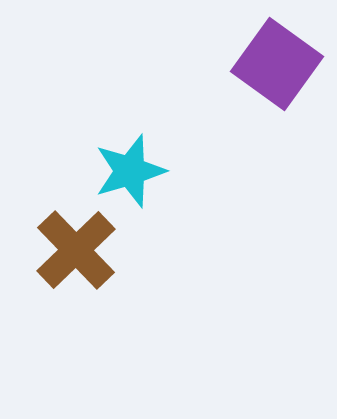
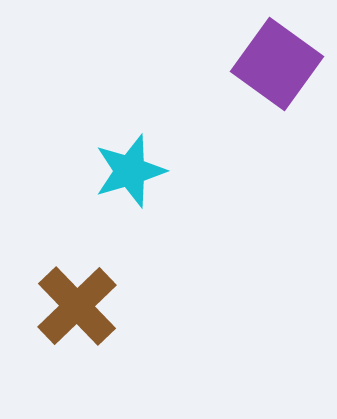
brown cross: moved 1 px right, 56 px down
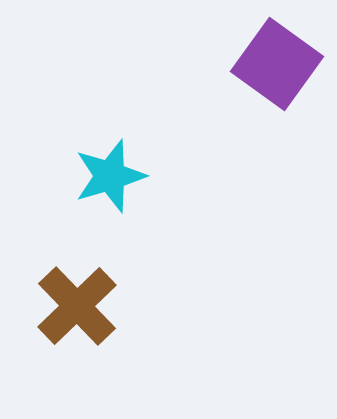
cyan star: moved 20 px left, 5 px down
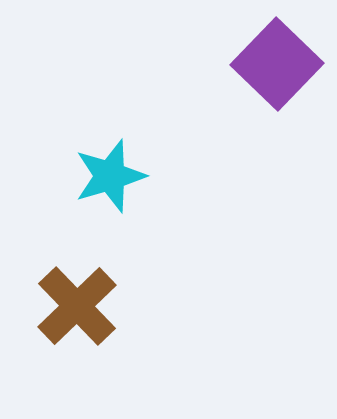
purple square: rotated 8 degrees clockwise
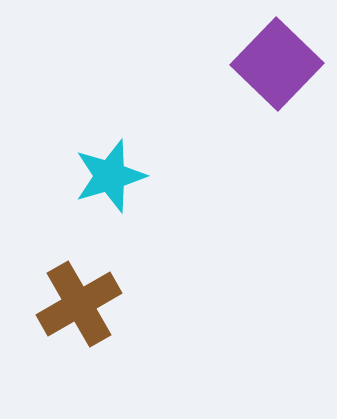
brown cross: moved 2 px right, 2 px up; rotated 14 degrees clockwise
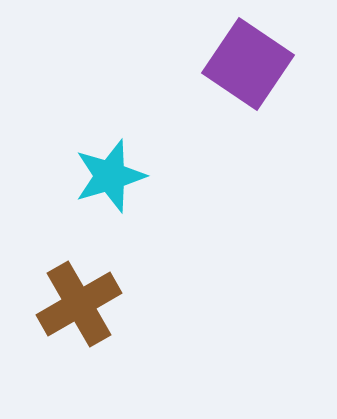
purple square: moved 29 px left; rotated 10 degrees counterclockwise
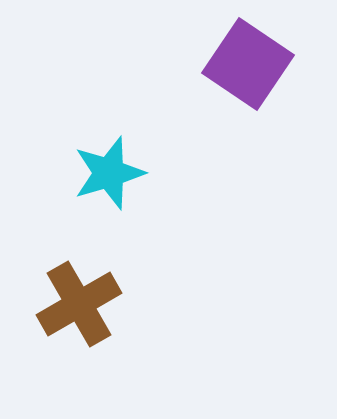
cyan star: moved 1 px left, 3 px up
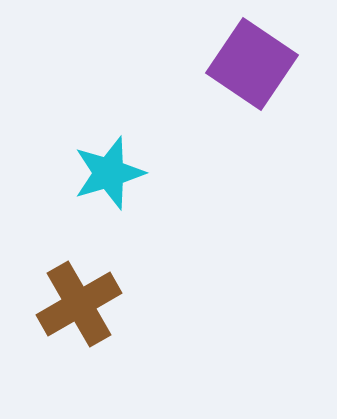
purple square: moved 4 px right
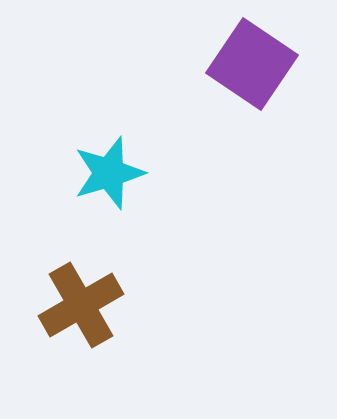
brown cross: moved 2 px right, 1 px down
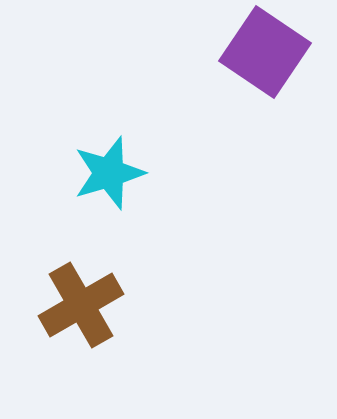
purple square: moved 13 px right, 12 px up
